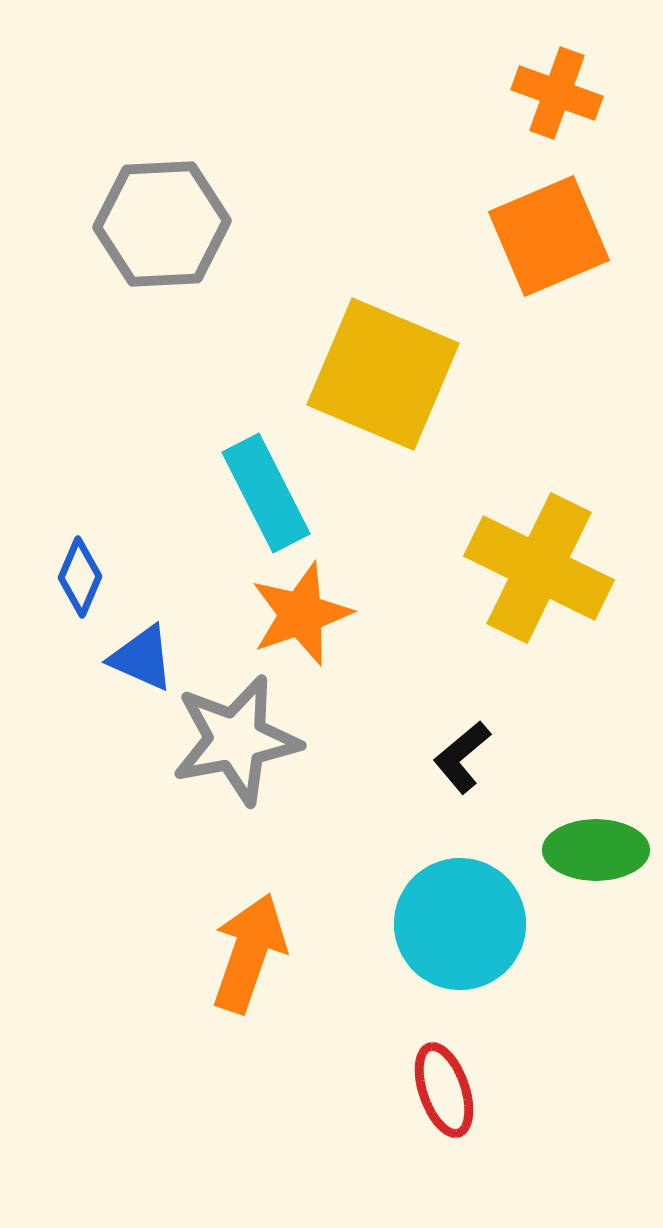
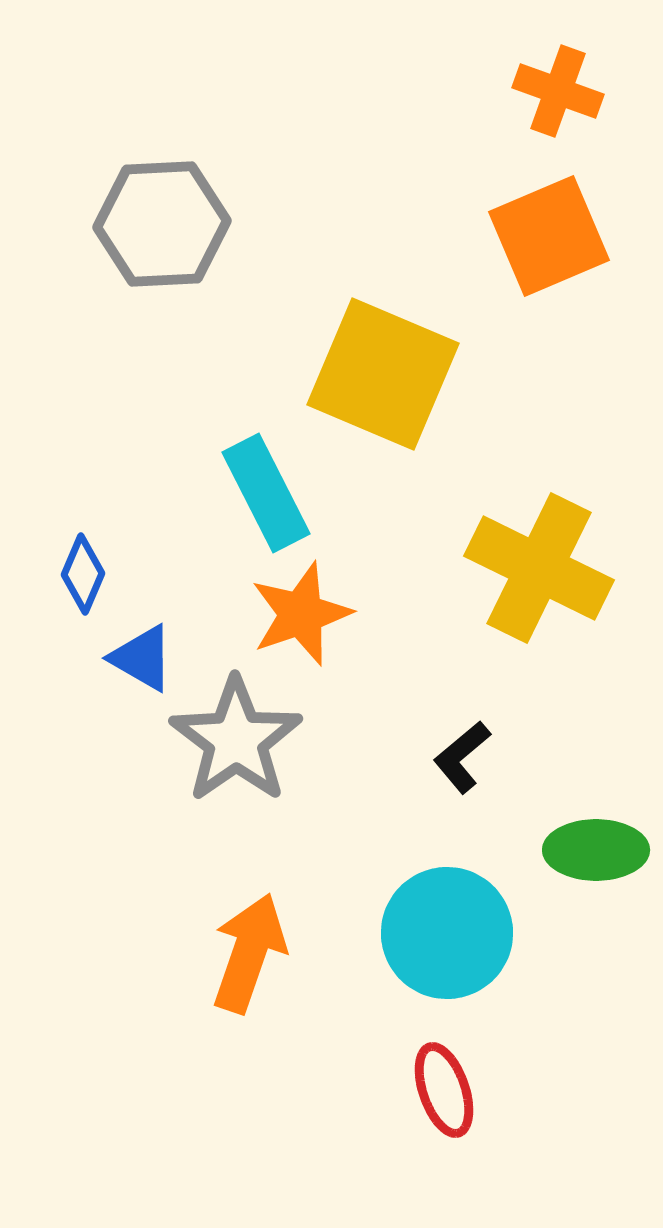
orange cross: moved 1 px right, 2 px up
blue diamond: moved 3 px right, 3 px up
blue triangle: rotated 6 degrees clockwise
gray star: rotated 24 degrees counterclockwise
cyan circle: moved 13 px left, 9 px down
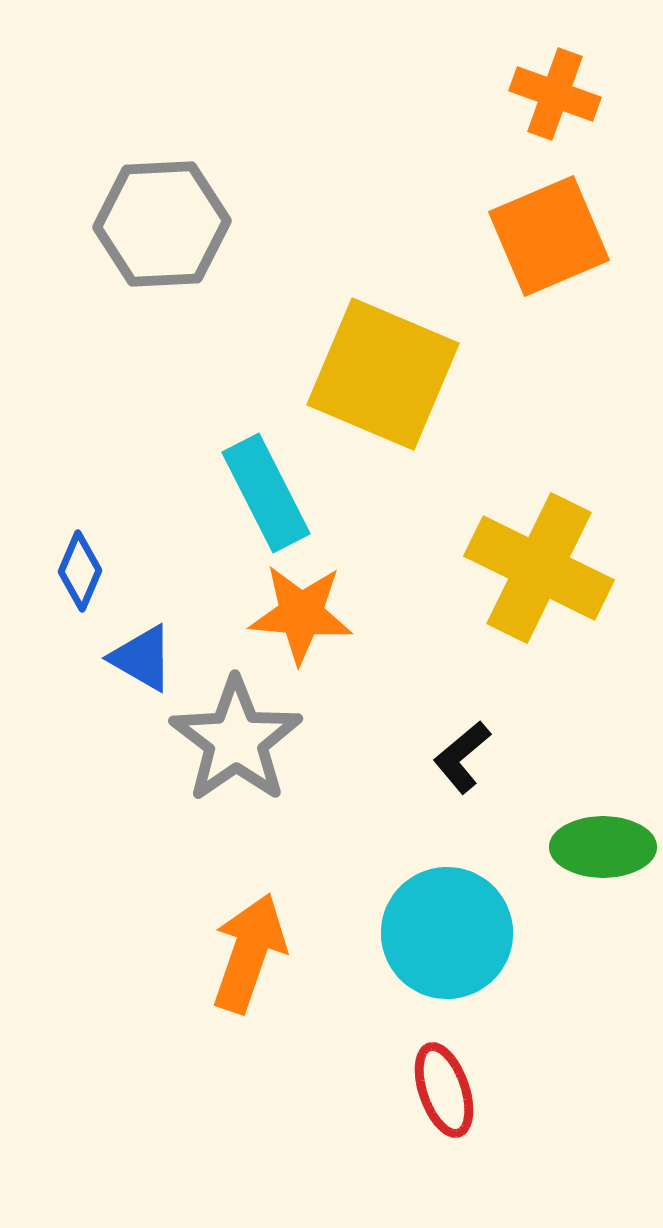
orange cross: moved 3 px left, 3 px down
blue diamond: moved 3 px left, 3 px up
orange star: rotated 24 degrees clockwise
green ellipse: moved 7 px right, 3 px up
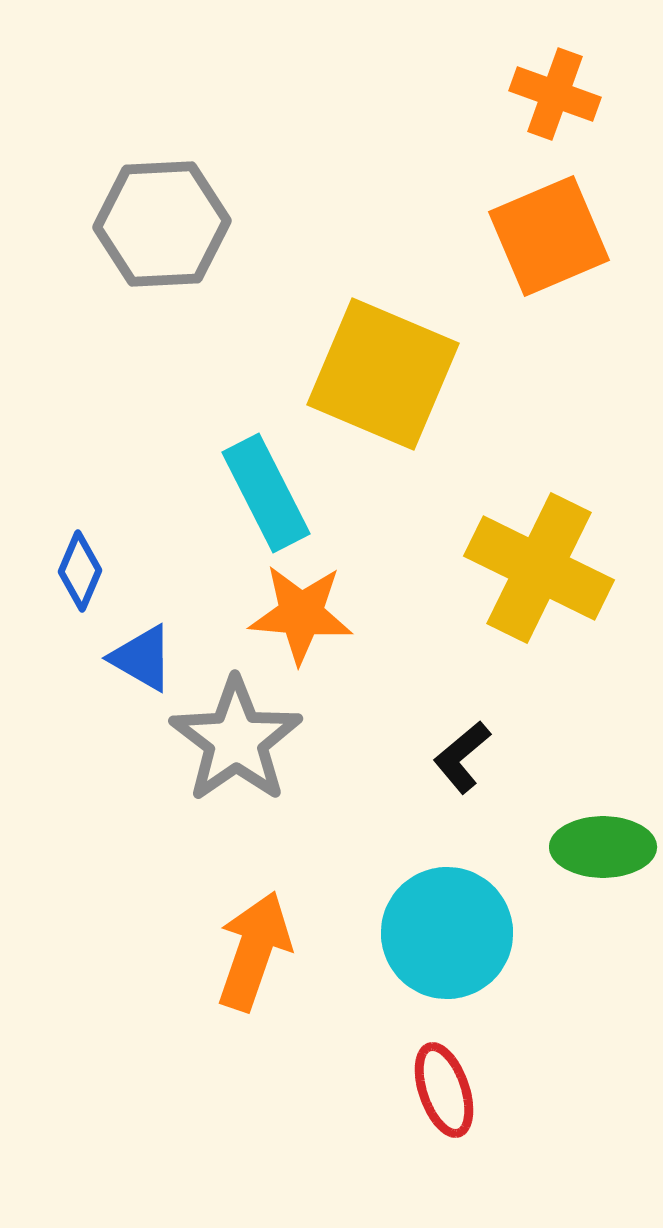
orange arrow: moved 5 px right, 2 px up
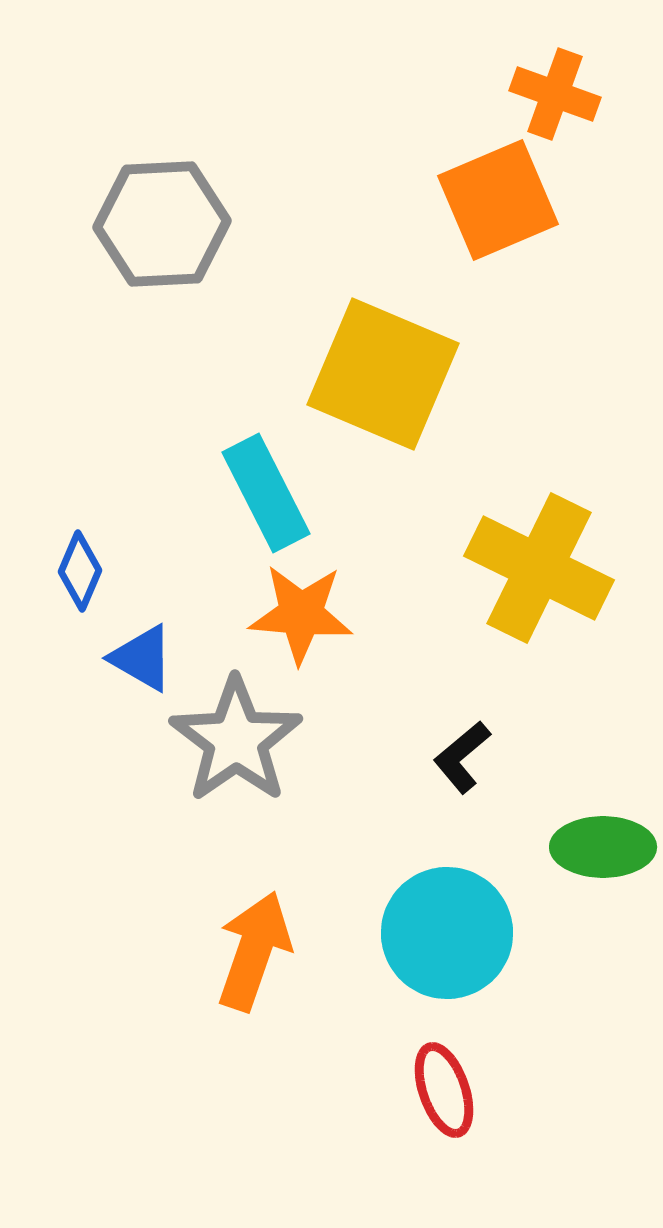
orange square: moved 51 px left, 36 px up
